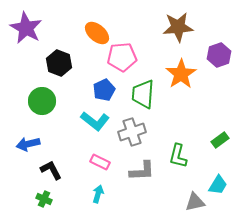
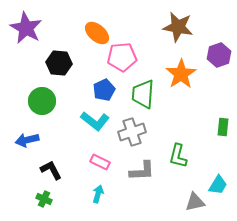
brown star: rotated 16 degrees clockwise
black hexagon: rotated 15 degrees counterclockwise
green rectangle: moved 3 px right, 13 px up; rotated 48 degrees counterclockwise
blue arrow: moved 1 px left, 4 px up
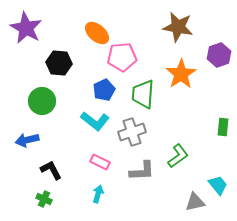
green L-shape: rotated 140 degrees counterclockwise
cyan trapezoid: rotated 70 degrees counterclockwise
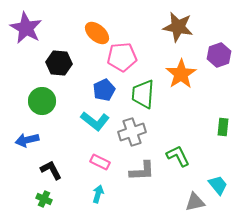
green L-shape: rotated 80 degrees counterclockwise
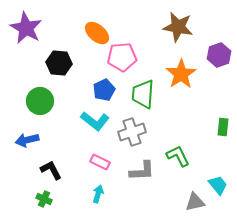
green circle: moved 2 px left
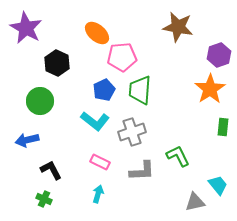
black hexagon: moved 2 px left; rotated 20 degrees clockwise
orange star: moved 29 px right, 15 px down
green trapezoid: moved 3 px left, 4 px up
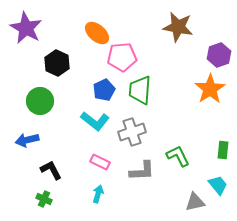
green rectangle: moved 23 px down
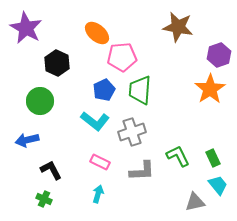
green rectangle: moved 10 px left, 8 px down; rotated 30 degrees counterclockwise
